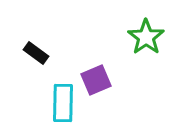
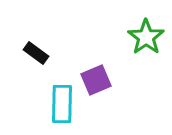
cyan rectangle: moved 1 px left, 1 px down
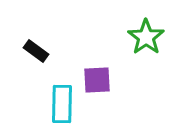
black rectangle: moved 2 px up
purple square: moved 1 px right; rotated 20 degrees clockwise
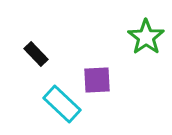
black rectangle: moved 3 px down; rotated 10 degrees clockwise
cyan rectangle: rotated 48 degrees counterclockwise
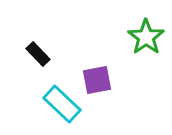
black rectangle: moved 2 px right
purple square: rotated 8 degrees counterclockwise
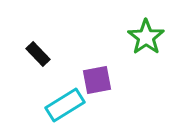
cyan rectangle: moved 3 px right, 1 px down; rotated 75 degrees counterclockwise
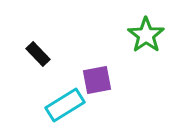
green star: moved 2 px up
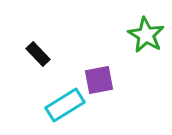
green star: rotated 6 degrees counterclockwise
purple square: moved 2 px right
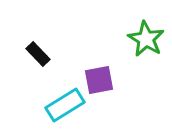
green star: moved 4 px down
